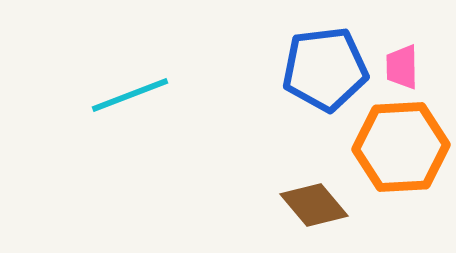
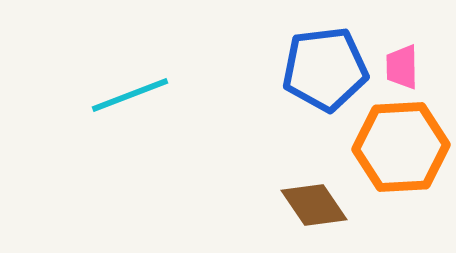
brown diamond: rotated 6 degrees clockwise
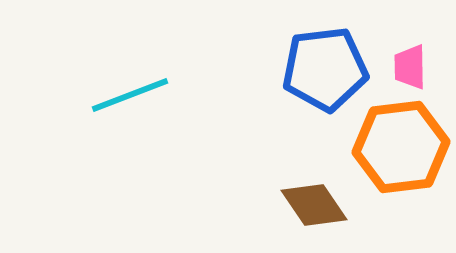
pink trapezoid: moved 8 px right
orange hexagon: rotated 4 degrees counterclockwise
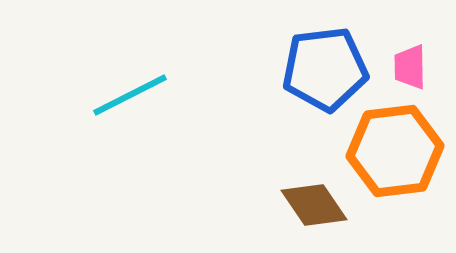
cyan line: rotated 6 degrees counterclockwise
orange hexagon: moved 6 px left, 4 px down
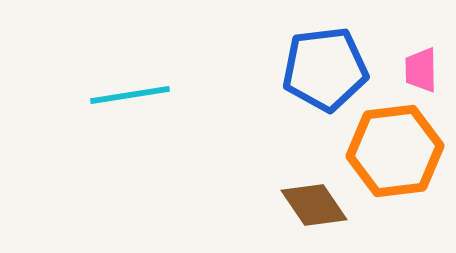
pink trapezoid: moved 11 px right, 3 px down
cyan line: rotated 18 degrees clockwise
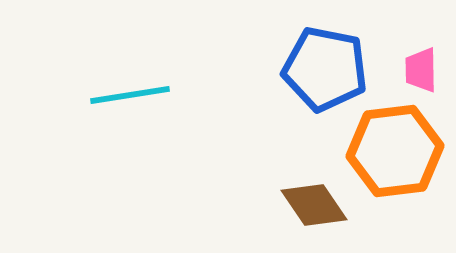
blue pentagon: rotated 18 degrees clockwise
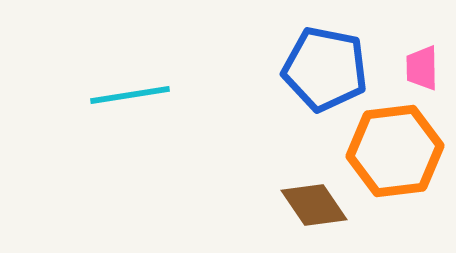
pink trapezoid: moved 1 px right, 2 px up
